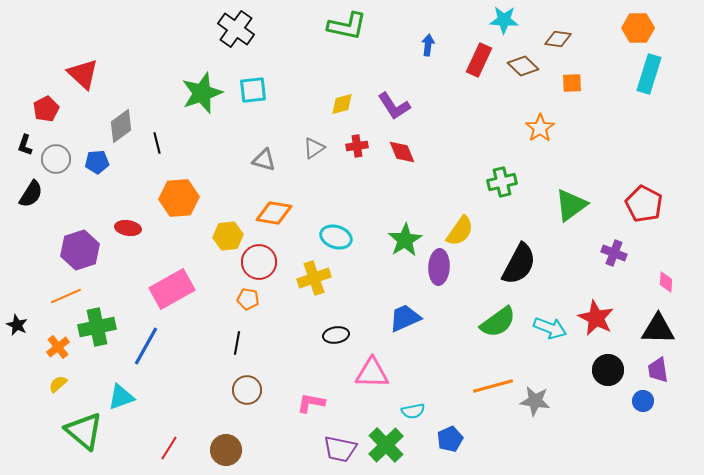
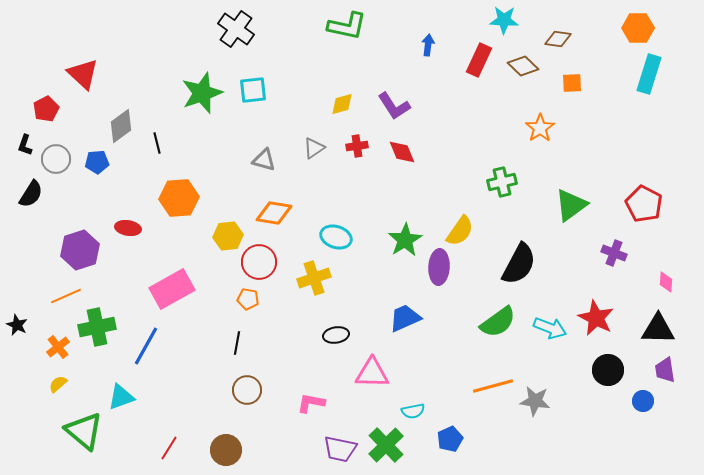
purple trapezoid at (658, 370): moved 7 px right
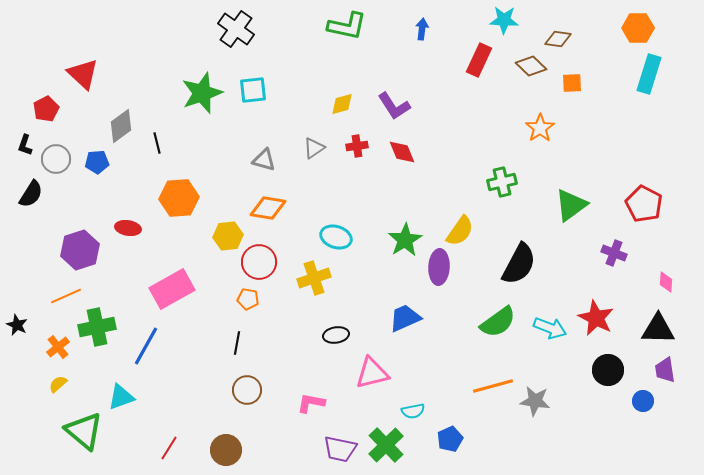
blue arrow at (428, 45): moved 6 px left, 16 px up
brown diamond at (523, 66): moved 8 px right
orange diamond at (274, 213): moved 6 px left, 5 px up
pink triangle at (372, 373): rotated 15 degrees counterclockwise
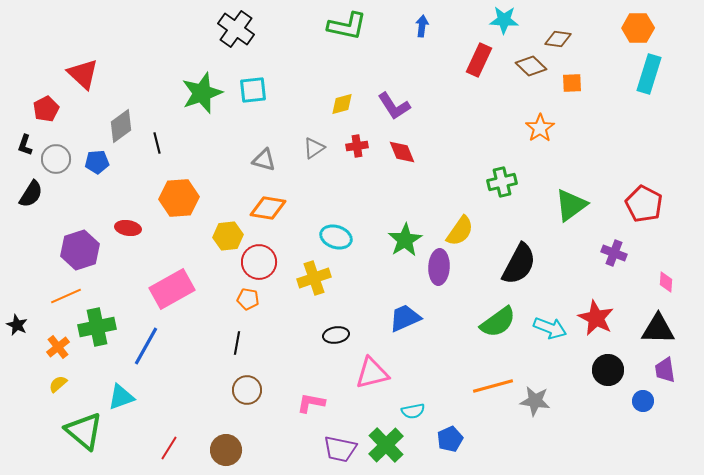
blue arrow at (422, 29): moved 3 px up
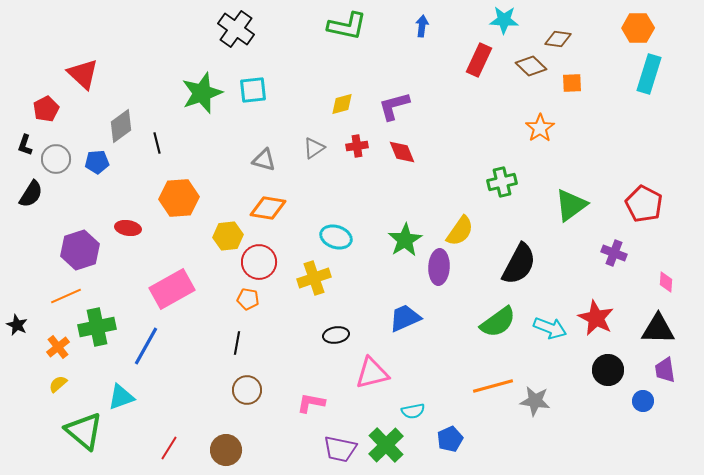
purple L-shape at (394, 106): rotated 108 degrees clockwise
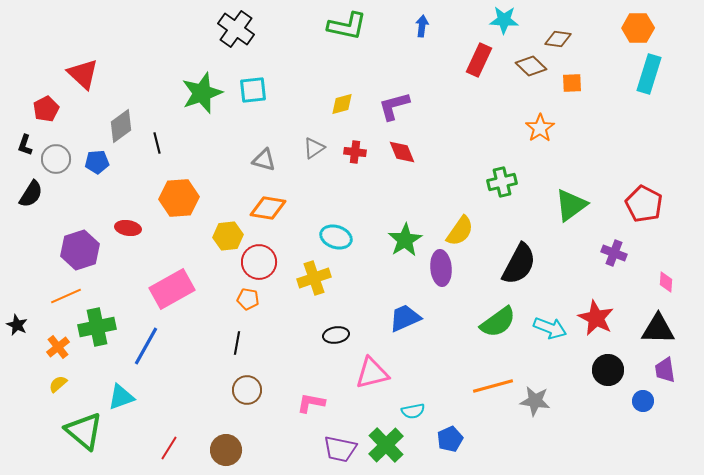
red cross at (357, 146): moved 2 px left, 6 px down; rotated 15 degrees clockwise
purple ellipse at (439, 267): moved 2 px right, 1 px down; rotated 8 degrees counterclockwise
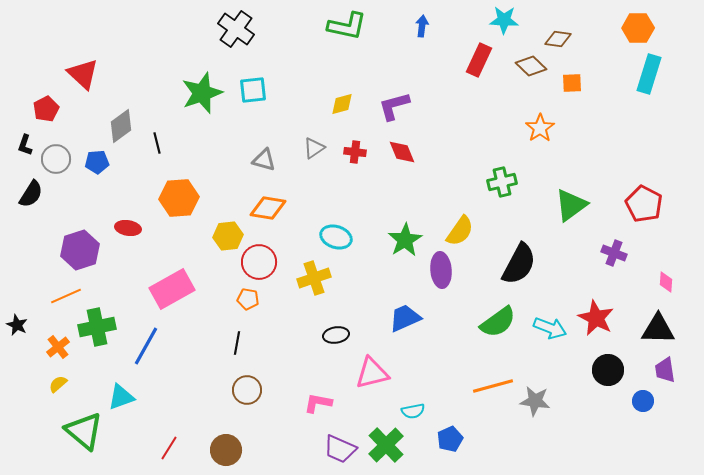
purple ellipse at (441, 268): moved 2 px down
pink L-shape at (311, 403): moved 7 px right
purple trapezoid at (340, 449): rotated 12 degrees clockwise
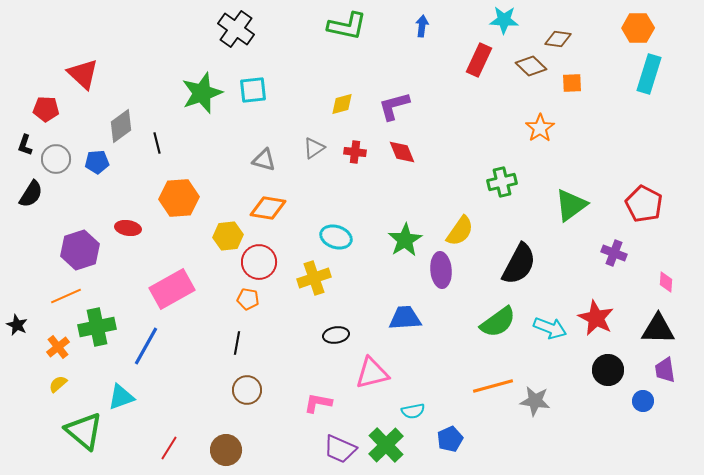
red pentagon at (46, 109): rotated 30 degrees clockwise
blue trapezoid at (405, 318): rotated 20 degrees clockwise
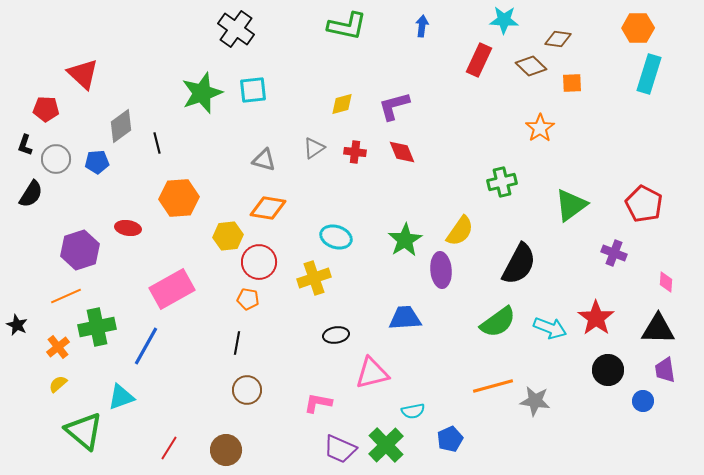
red star at (596, 318): rotated 9 degrees clockwise
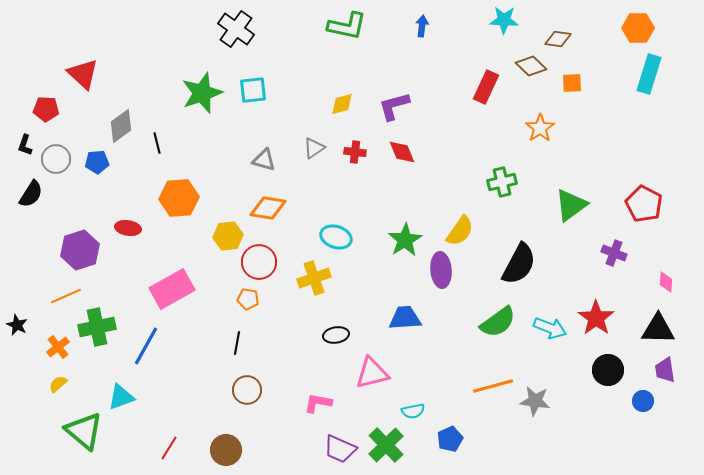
red rectangle at (479, 60): moved 7 px right, 27 px down
